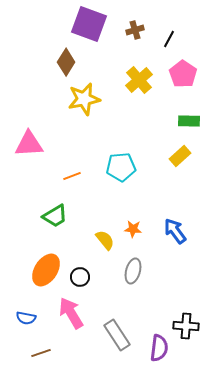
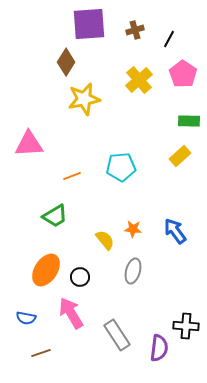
purple square: rotated 24 degrees counterclockwise
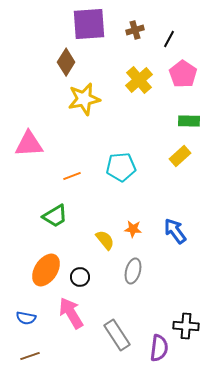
brown line: moved 11 px left, 3 px down
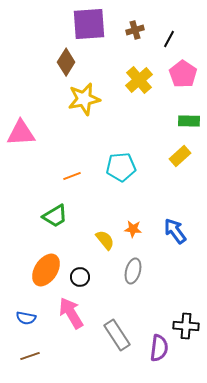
pink triangle: moved 8 px left, 11 px up
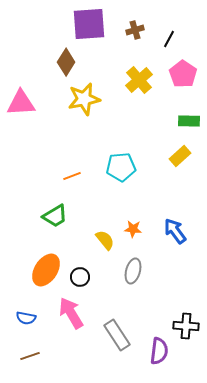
pink triangle: moved 30 px up
purple semicircle: moved 3 px down
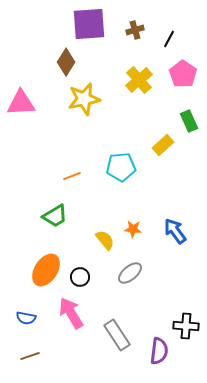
green rectangle: rotated 65 degrees clockwise
yellow rectangle: moved 17 px left, 11 px up
gray ellipse: moved 3 px left, 2 px down; rotated 35 degrees clockwise
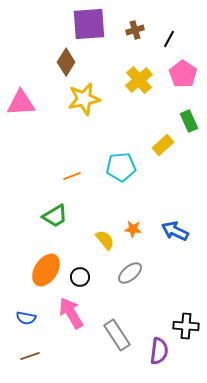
blue arrow: rotated 28 degrees counterclockwise
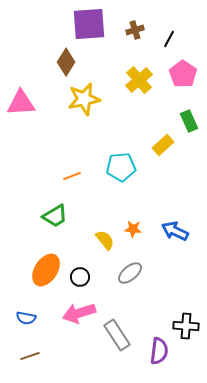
pink arrow: moved 8 px right; rotated 76 degrees counterclockwise
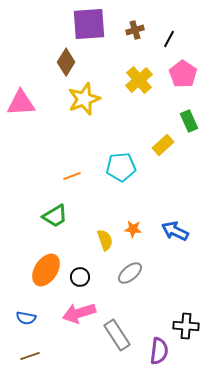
yellow star: rotated 8 degrees counterclockwise
yellow semicircle: rotated 20 degrees clockwise
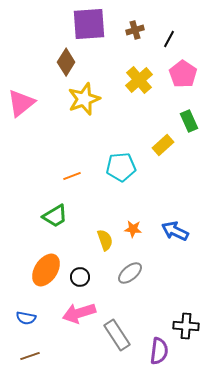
pink triangle: rotated 36 degrees counterclockwise
